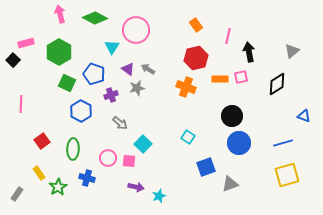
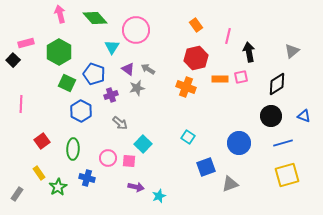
green diamond at (95, 18): rotated 20 degrees clockwise
black circle at (232, 116): moved 39 px right
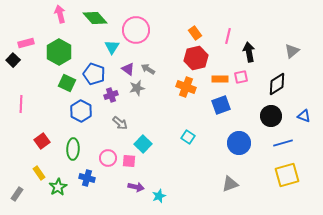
orange rectangle at (196, 25): moved 1 px left, 8 px down
blue square at (206, 167): moved 15 px right, 62 px up
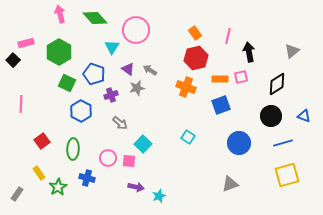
gray arrow at (148, 69): moved 2 px right, 1 px down
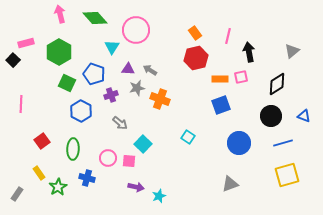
purple triangle at (128, 69): rotated 32 degrees counterclockwise
orange cross at (186, 87): moved 26 px left, 12 px down
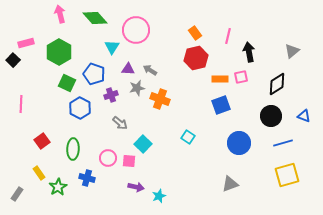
blue hexagon at (81, 111): moved 1 px left, 3 px up
